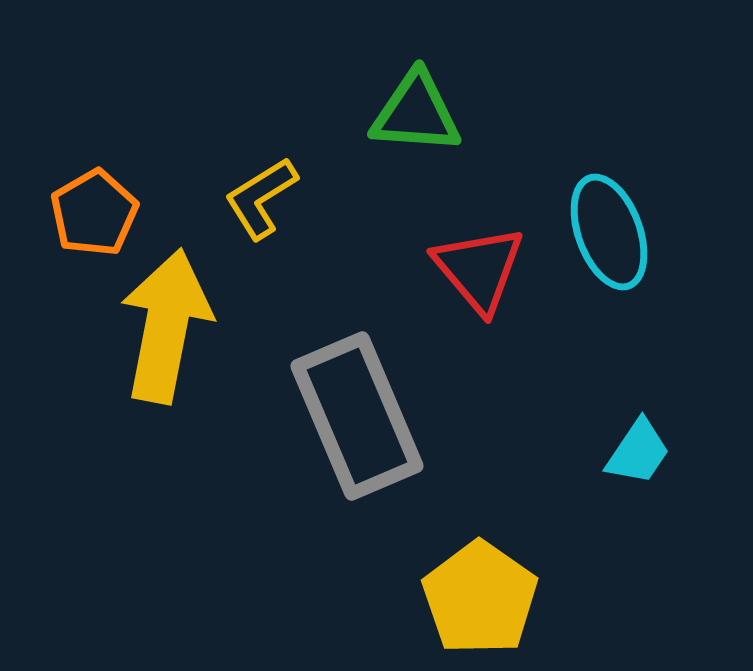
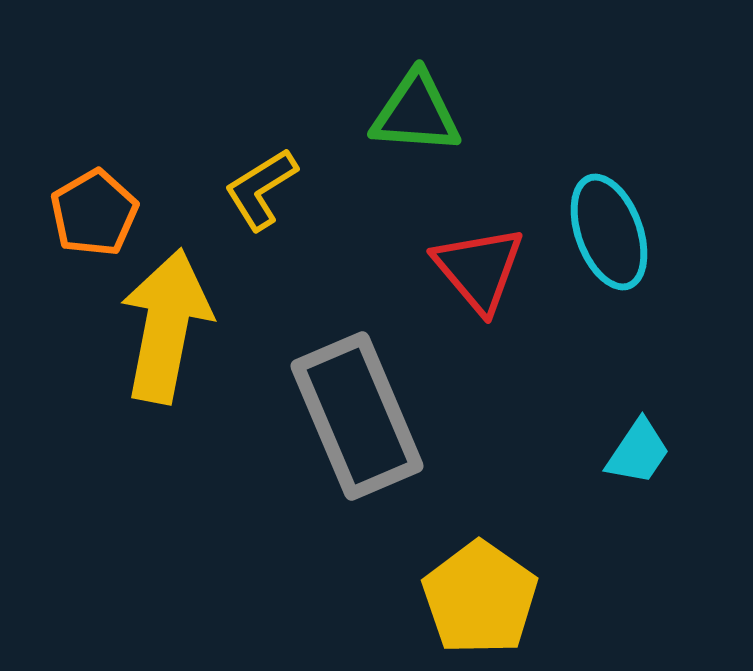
yellow L-shape: moved 9 px up
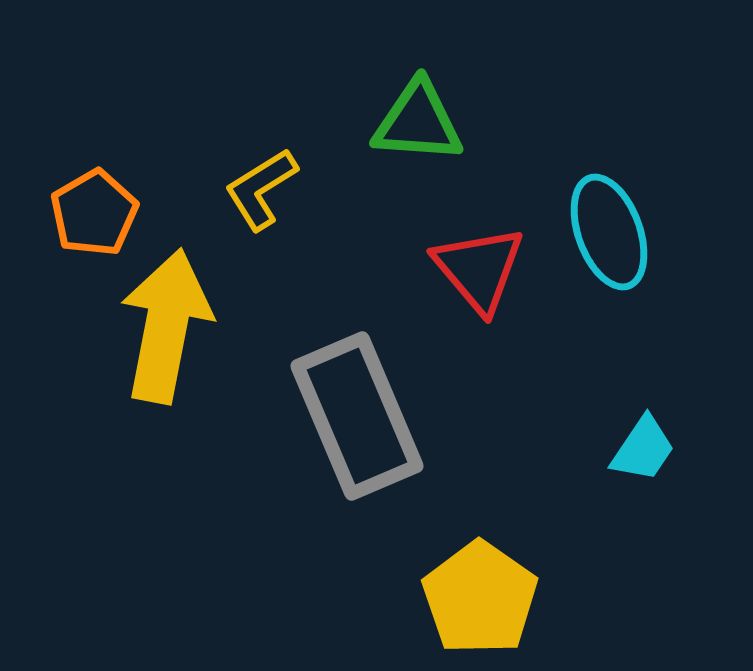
green triangle: moved 2 px right, 9 px down
cyan trapezoid: moved 5 px right, 3 px up
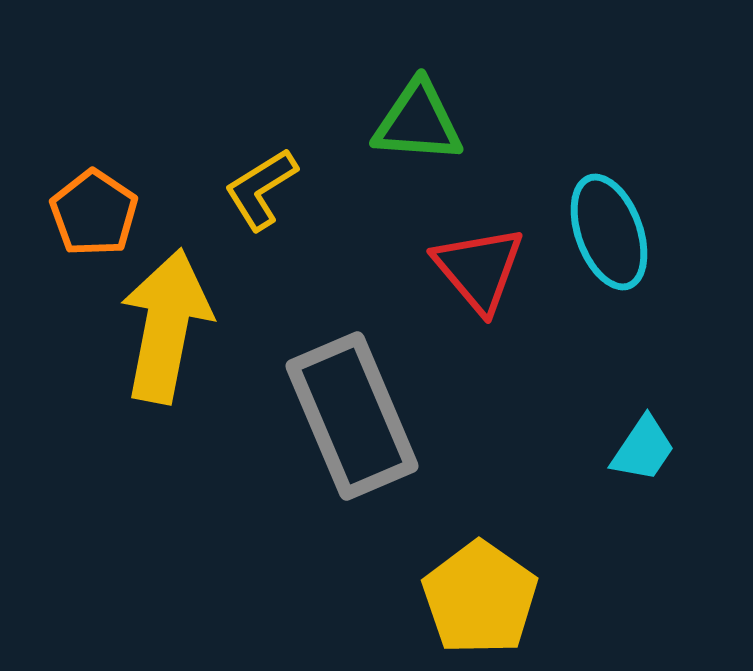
orange pentagon: rotated 8 degrees counterclockwise
gray rectangle: moved 5 px left
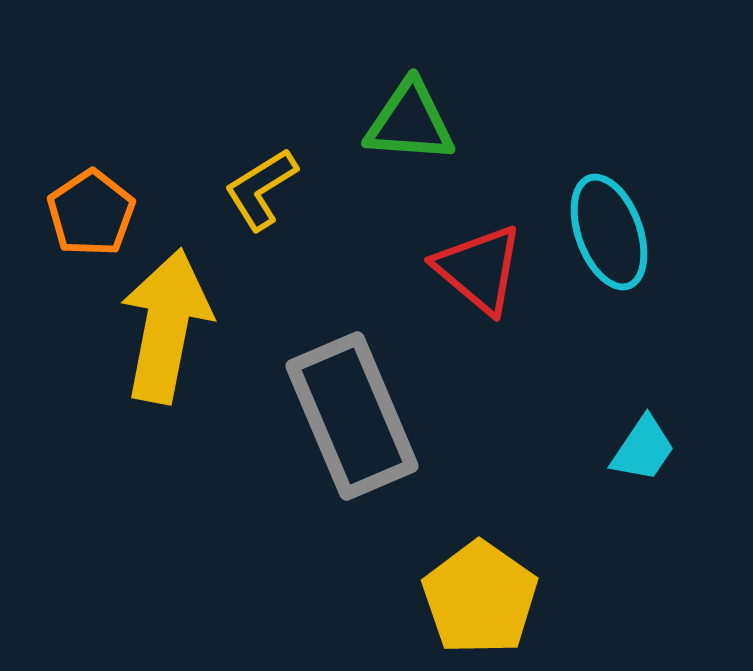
green triangle: moved 8 px left
orange pentagon: moved 3 px left; rotated 4 degrees clockwise
red triangle: rotated 10 degrees counterclockwise
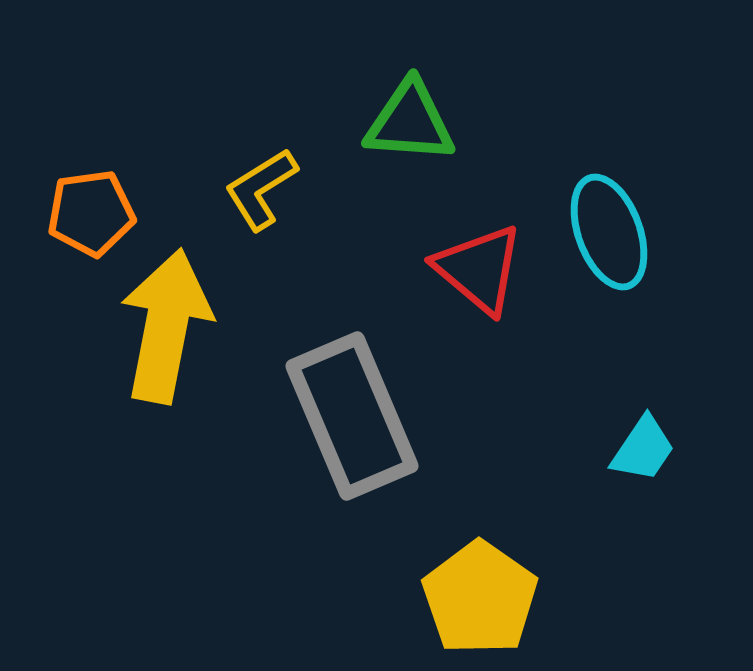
orange pentagon: rotated 26 degrees clockwise
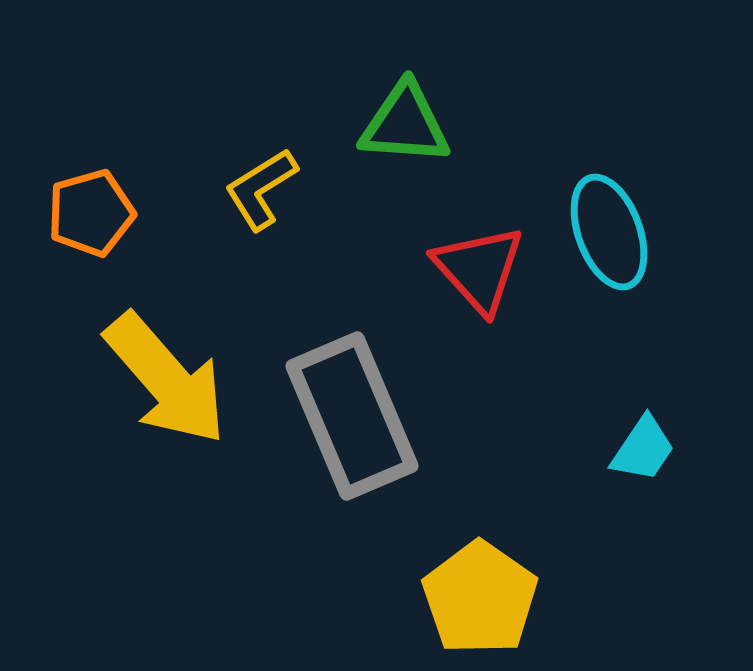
green triangle: moved 5 px left, 2 px down
orange pentagon: rotated 8 degrees counterclockwise
red triangle: rotated 8 degrees clockwise
yellow arrow: moved 53 px down; rotated 128 degrees clockwise
